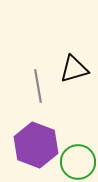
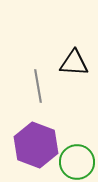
black triangle: moved 6 px up; rotated 20 degrees clockwise
green circle: moved 1 px left
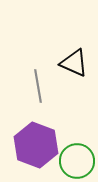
black triangle: rotated 20 degrees clockwise
green circle: moved 1 px up
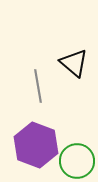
black triangle: rotated 16 degrees clockwise
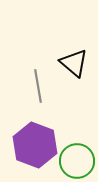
purple hexagon: moved 1 px left
